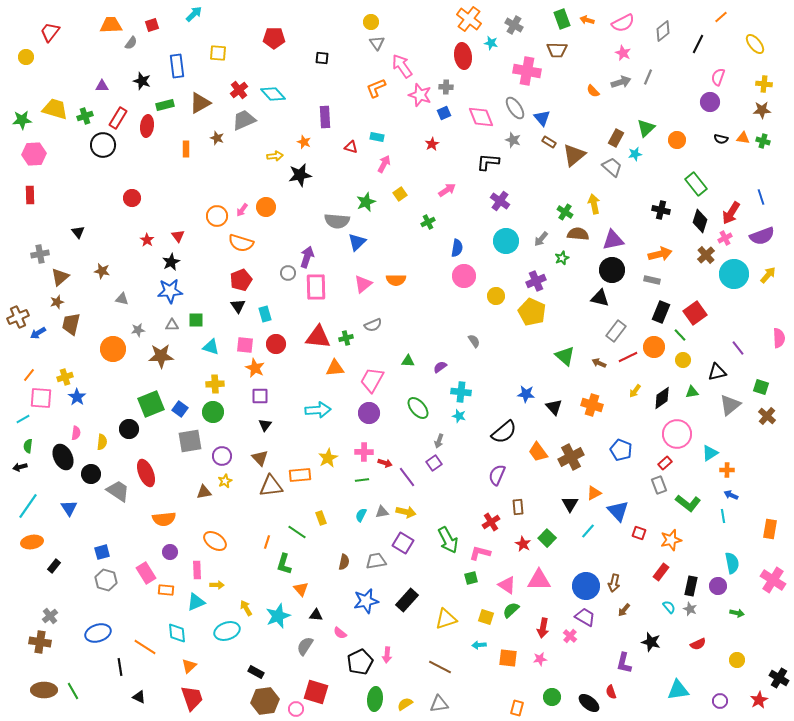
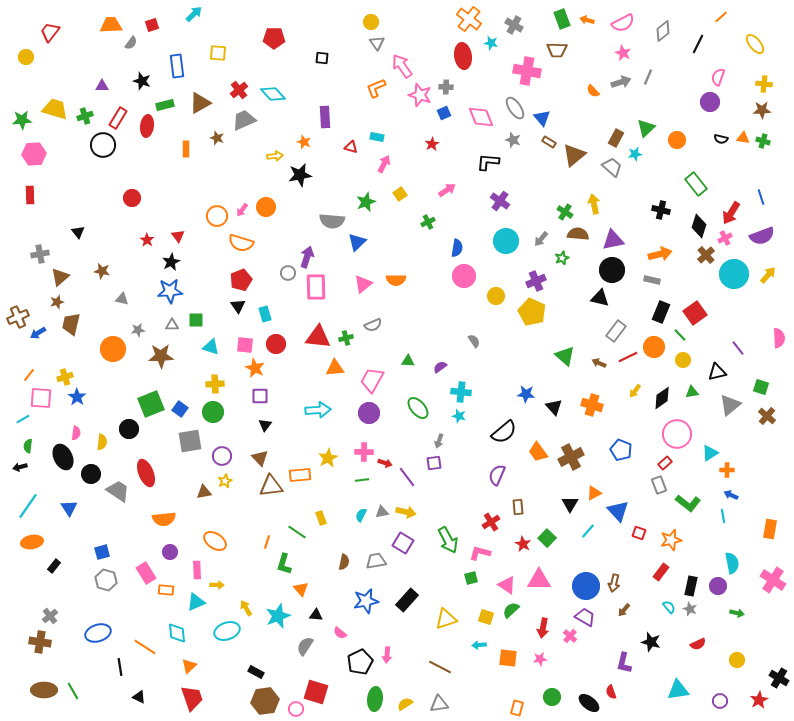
gray semicircle at (337, 221): moved 5 px left
black diamond at (700, 221): moved 1 px left, 5 px down
purple square at (434, 463): rotated 28 degrees clockwise
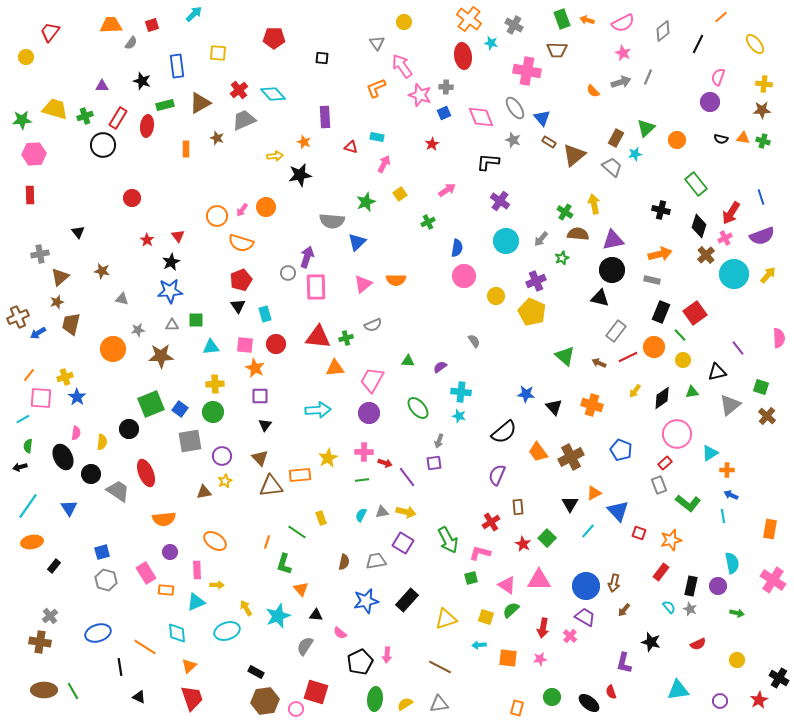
yellow circle at (371, 22): moved 33 px right
cyan triangle at (211, 347): rotated 24 degrees counterclockwise
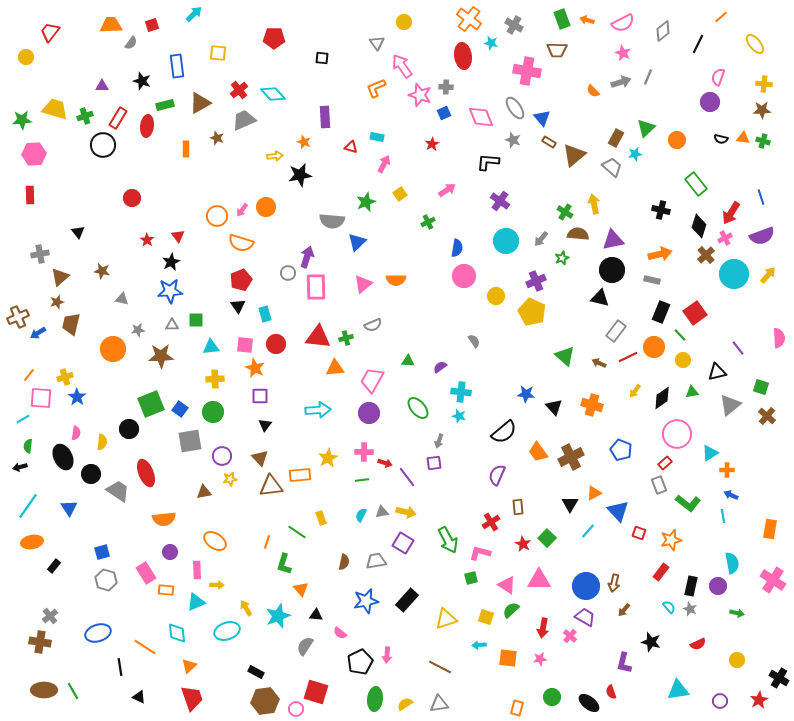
yellow cross at (215, 384): moved 5 px up
yellow star at (225, 481): moved 5 px right, 2 px up; rotated 16 degrees clockwise
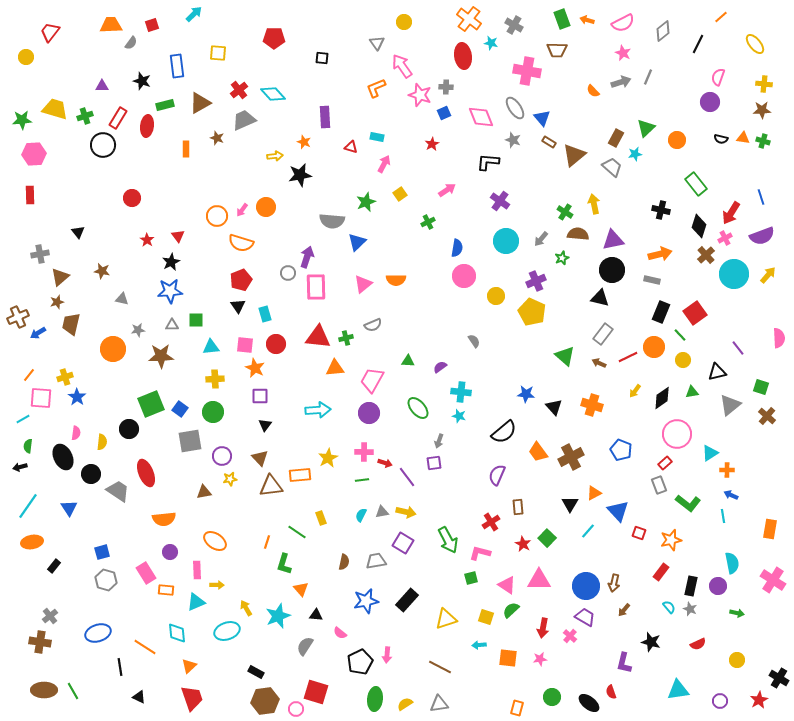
gray rectangle at (616, 331): moved 13 px left, 3 px down
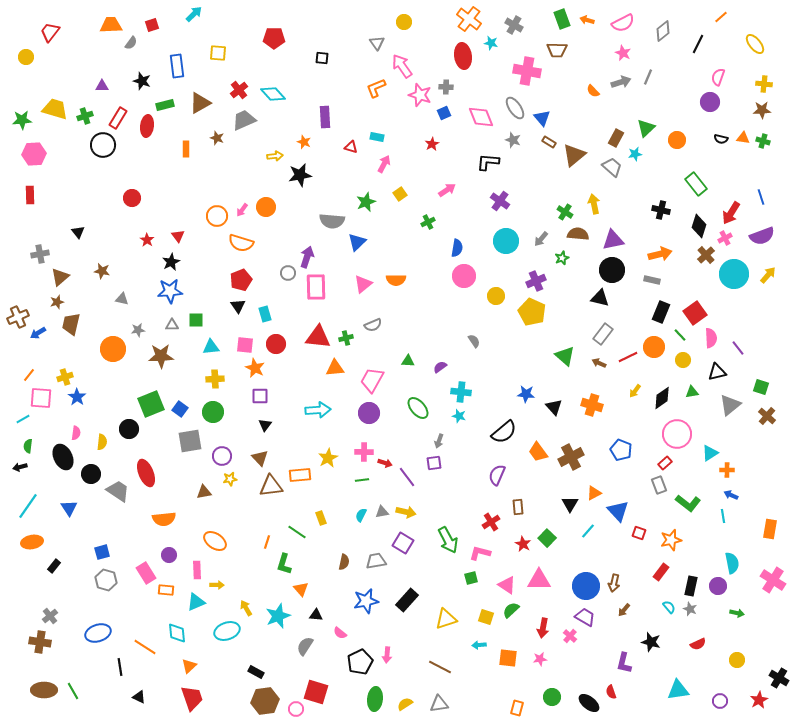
pink semicircle at (779, 338): moved 68 px left
purple circle at (170, 552): moved 1 px left, 3 px down
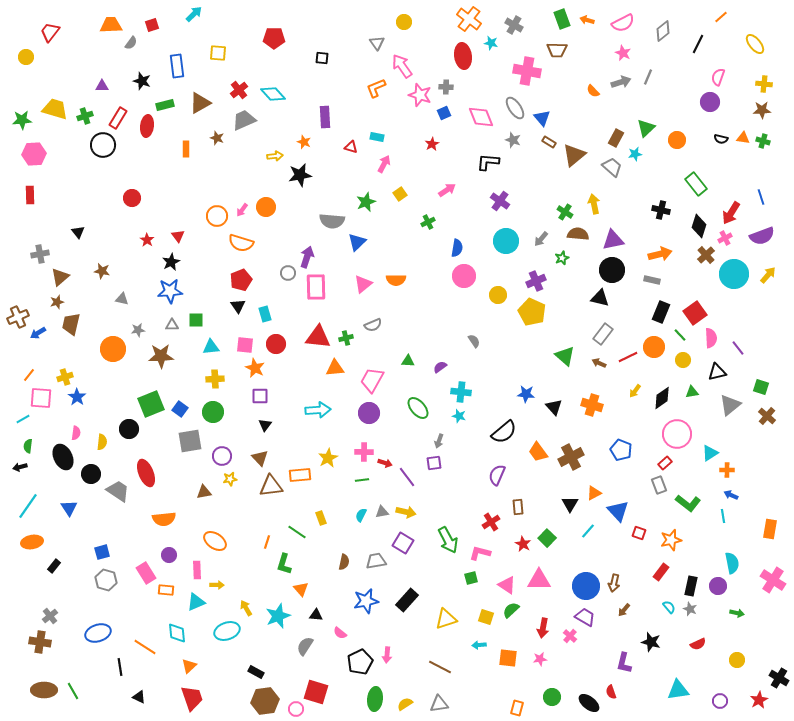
yellow circle at (496, 296): moved 2 px right, 1 px up
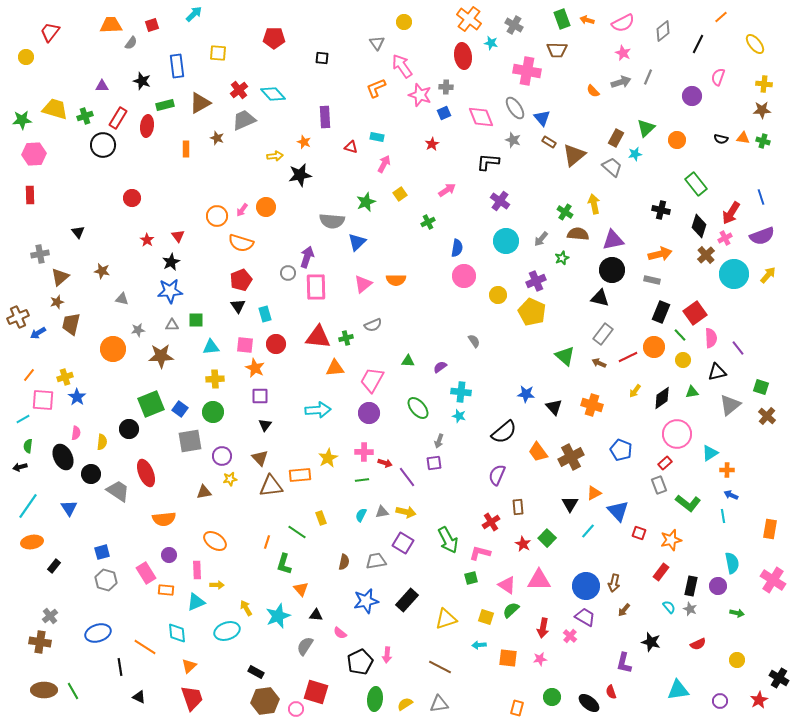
purple circle at (710, 102): moved 18 px left, 6 px up
pink square at (41, 398): moved 2 px right, 2 px down
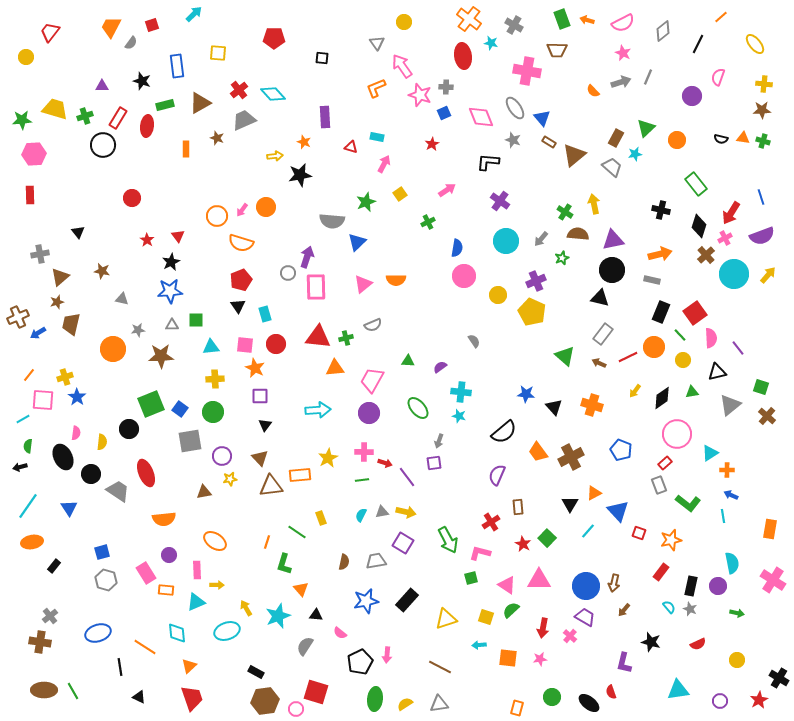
orange trapezoid at (111, 25): moved 2 px down; rotated 60 degrees counterclockwise
